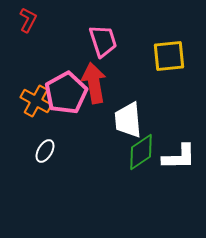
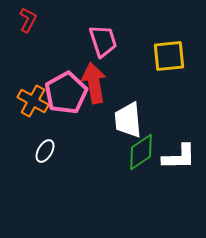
orange cross: moved 3 px left
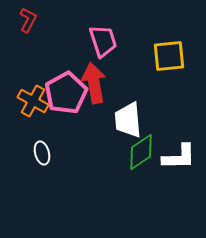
white ellipse: moved 3 px left, 2 px down; rotated 45 degrees counterclockwise
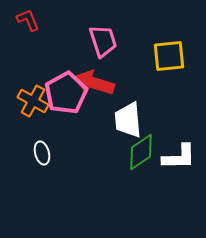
red L-shape: rotated 50 degrees counterclockwise
red arrow: rotated 63 degrees counterclockwise
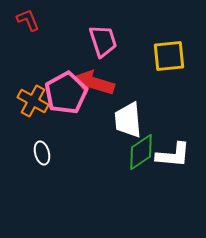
white L-shape: moved 6 px left, 2 px up; rotated 6 degrees clockwise
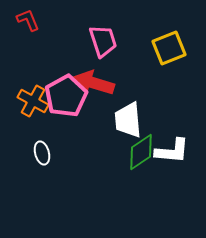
yellow square: moved 8 px up; rotated 16 degrees counterclockwise
pink pentagon: moved 3 px down
white L-shape: moved 1 px left, 4 px up
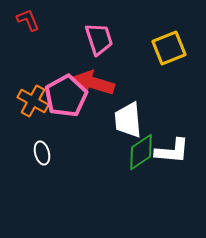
pink trapezoid: moved 4 px left, 2 px up
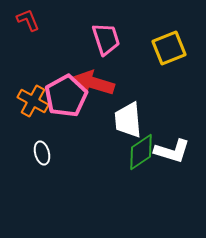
pink trapezoid: moved 7 px right
white L-shape: rotated 12 degrees clockwise
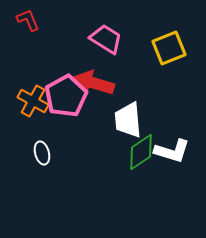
pink trapezoid: rotated 40 degrees counterclockwise
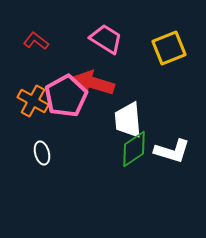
red L-shape: moved 8 px right, 21 px down; rotated 30 degrees counterclockwise
green diamond: moved 7 px left, 3 px up
